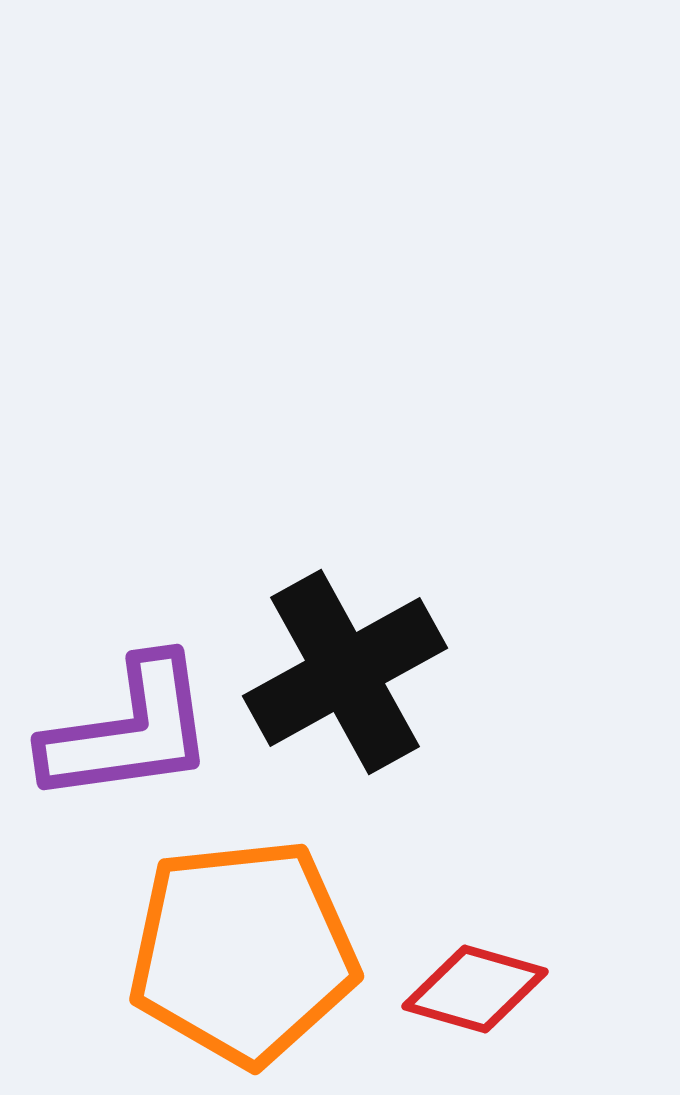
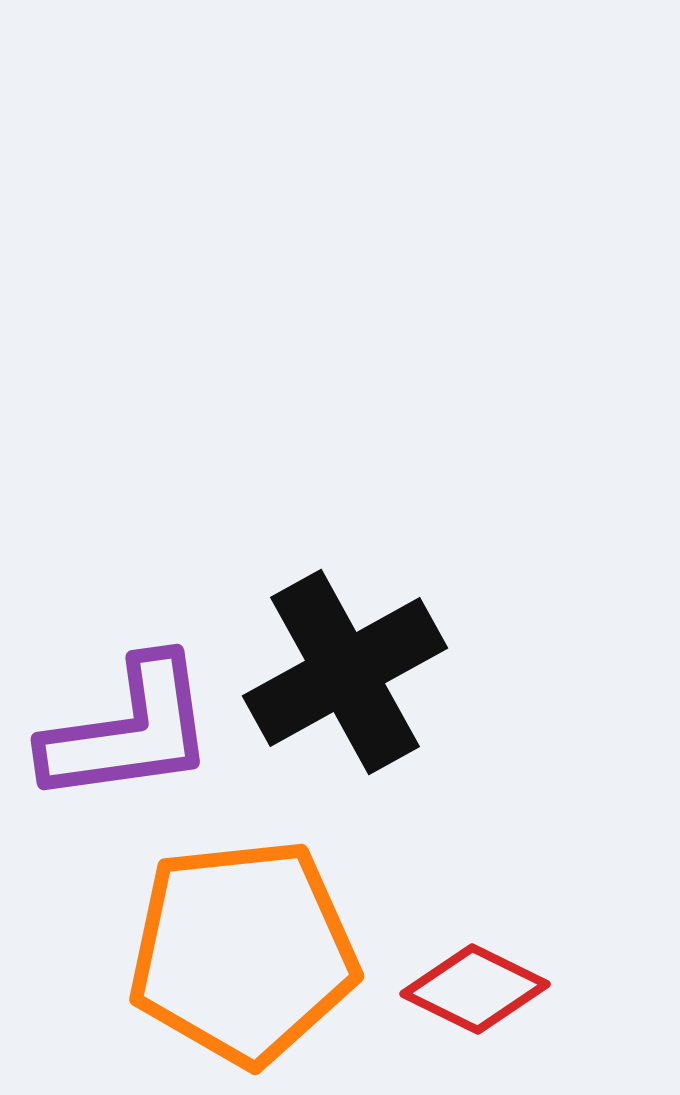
red diamond: rotated 10 degrees clockwise
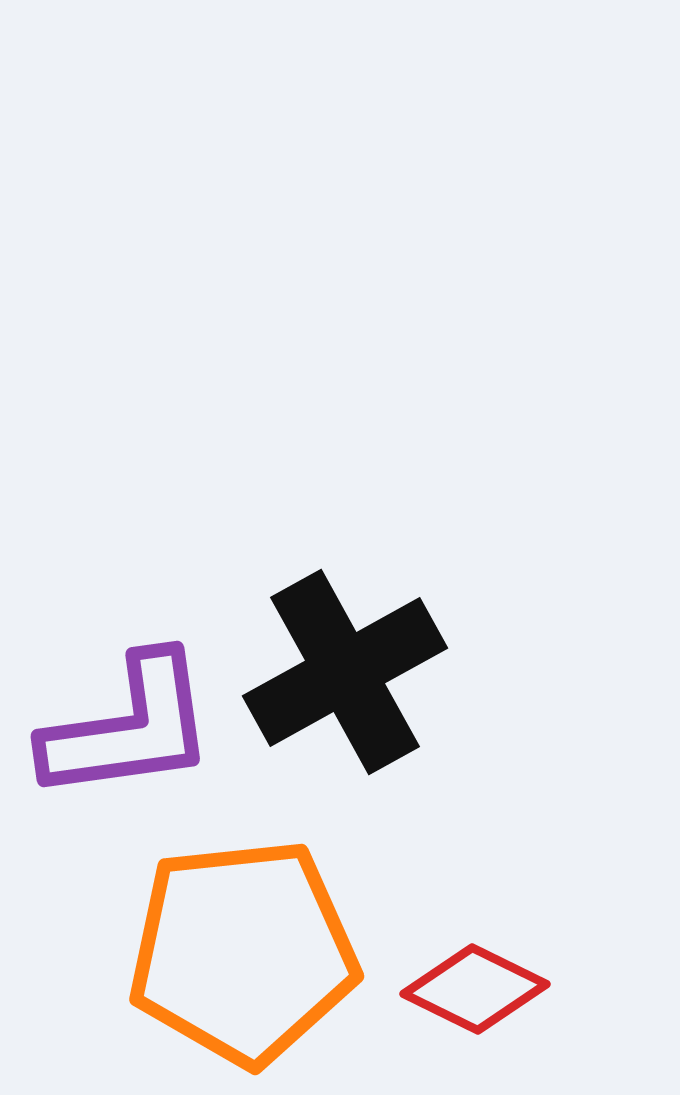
purple L-shape: moved 3 px up
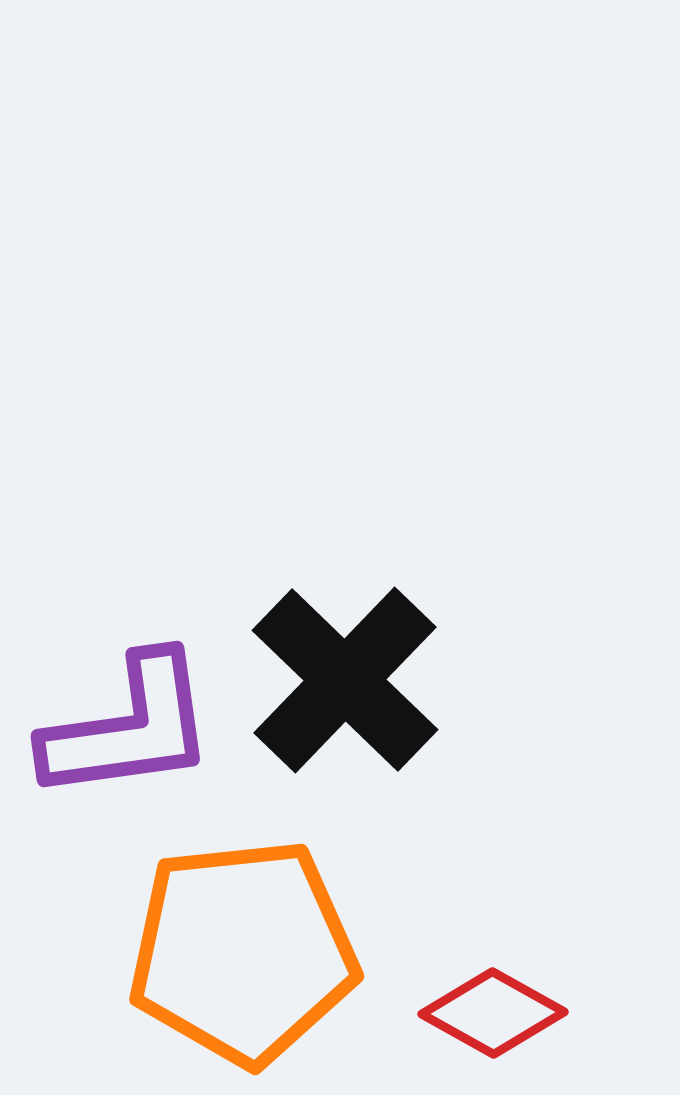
black cross: moved 8 px down; rotated 17 degrees counterclockwise
red diamond: moved 18 px right, 24 px down; rotated 3 degrees clockwise
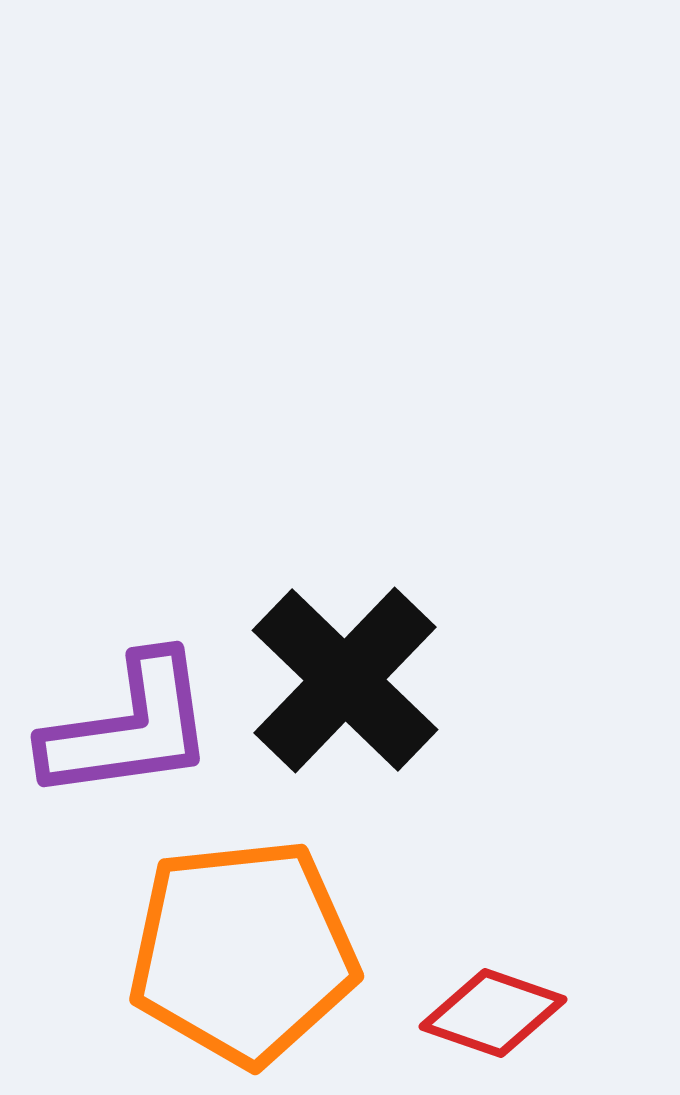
red diamond: rotated 10 degrees counterclockwise
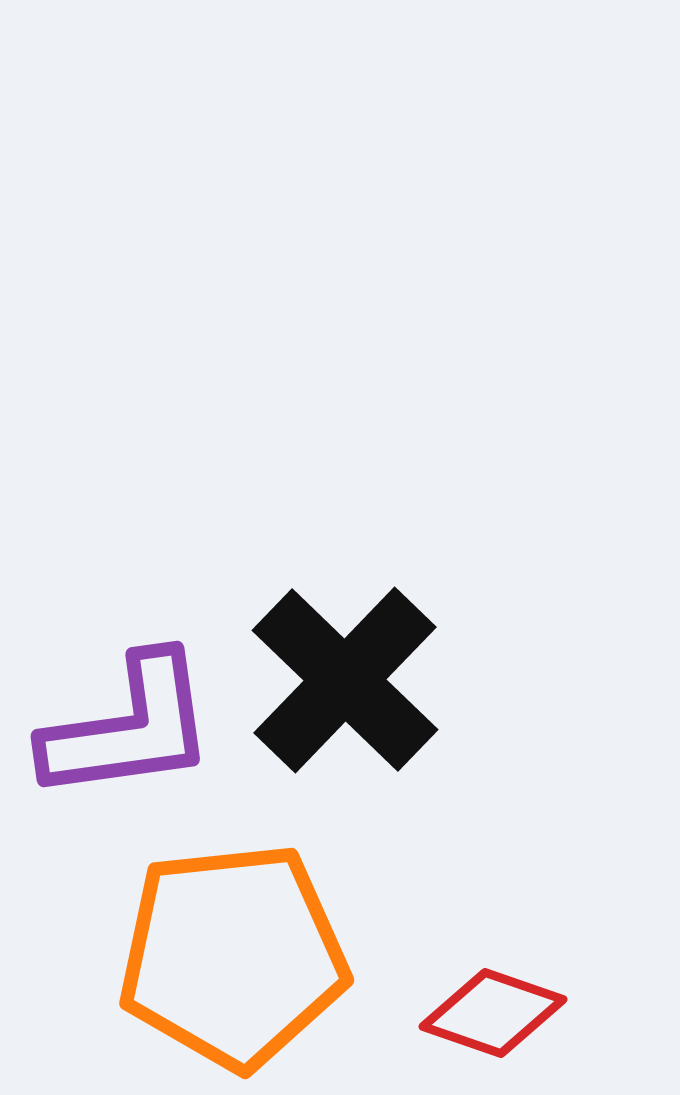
orange pentagon: moved 10 px left, 4 px down
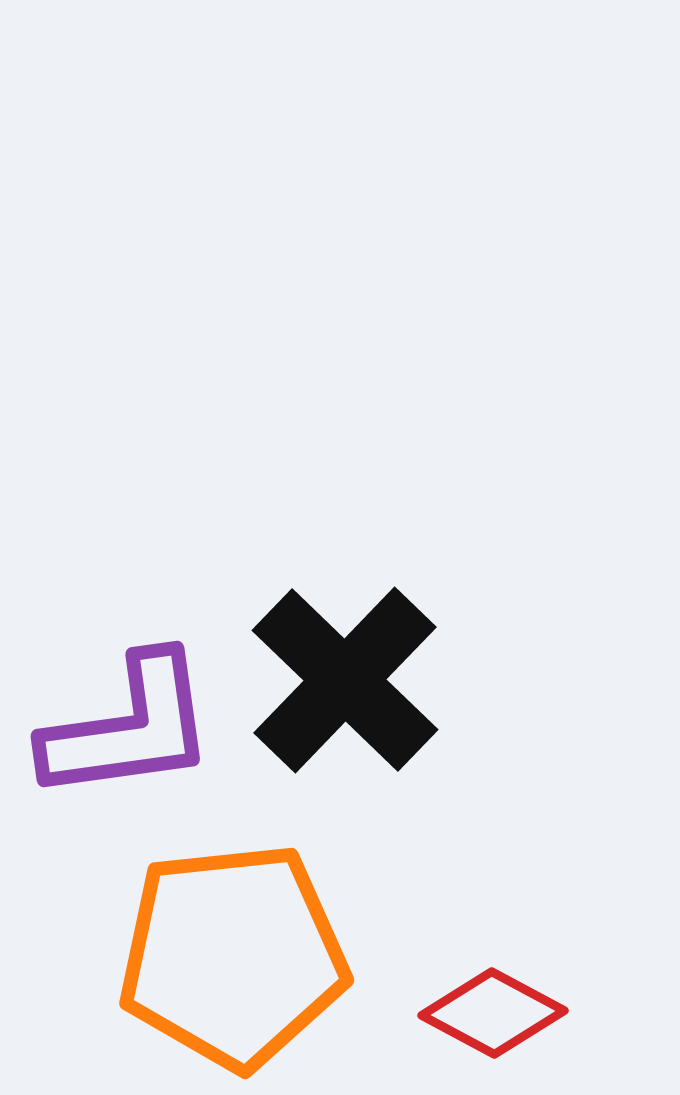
red diamond: rotated 9 degrees clockwise
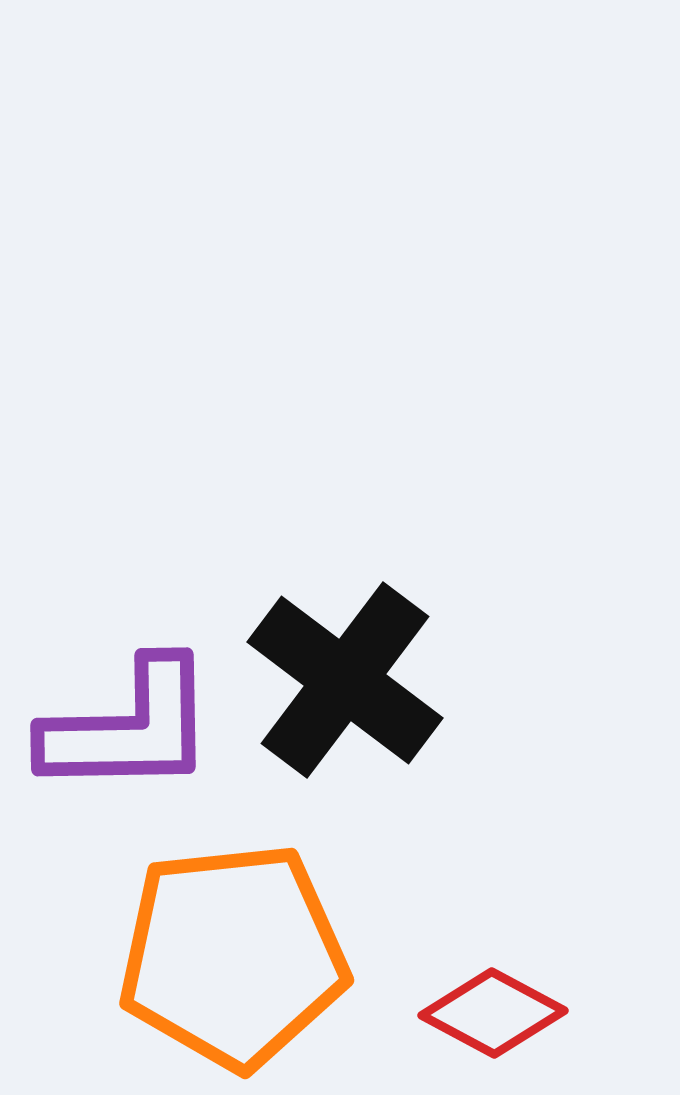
black cross: rotated 7 degrees counterclockwise
purple L-shape: rotated 7 degrees clockwise
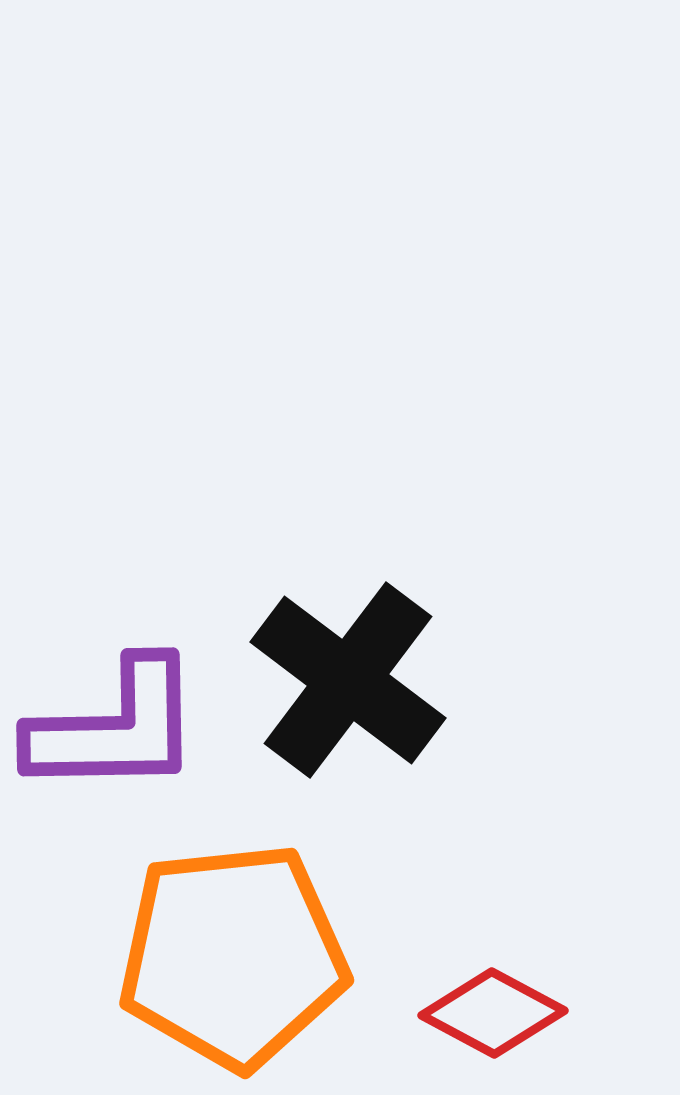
black cross: moved 3 px right
purple L-shape: moved 14 px left
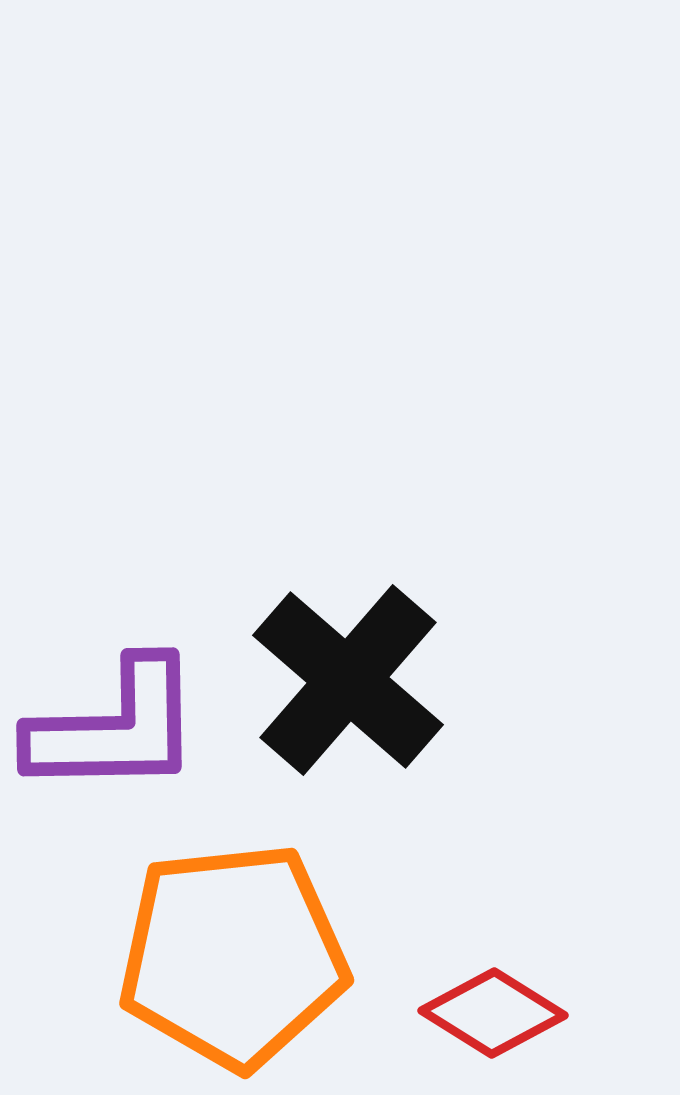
black cross: rotated 4 degrees clockwise
red diamond: rotated 4 degrees clockwise
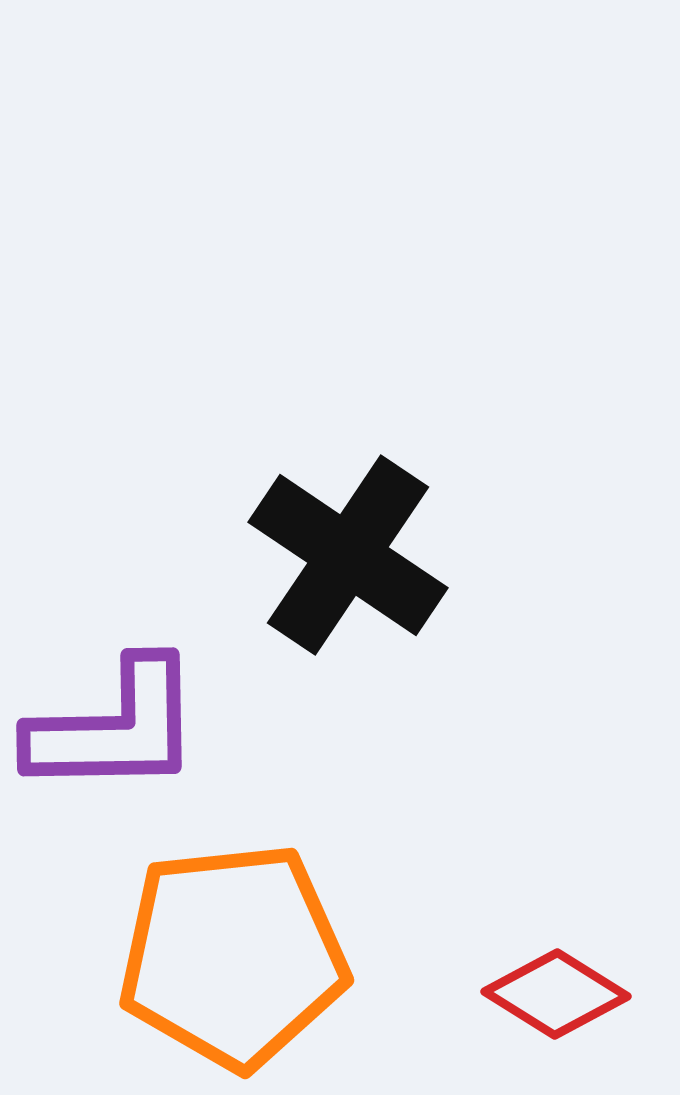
black cross: moved 125 px up; rotated 7 degrees counterclockwise
red diamond: moved 63 px right, 19 px up
